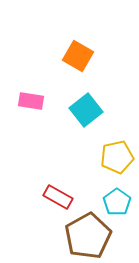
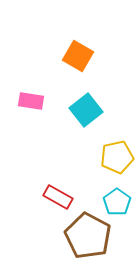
brown pentagon: rotated 15 degrees counterclockwise
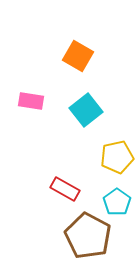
red rectangle: moved 7 px right, 8 px up
